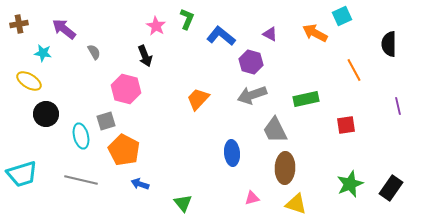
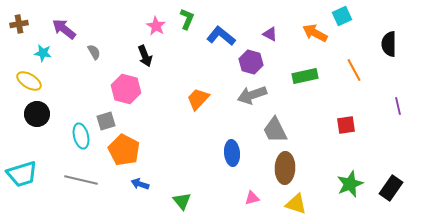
green rectangle: moved 1 px left, 23 px up
black circle: moved 9 px left
green triangle: moved 1 px left, 2 px up
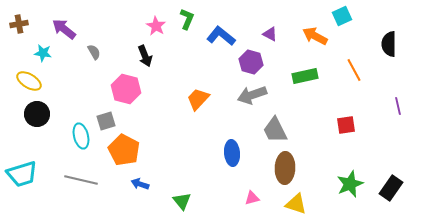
orange arrow: moved 3 px down
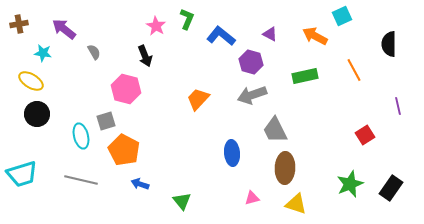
yellow ellipse: moved 2 px right
red square: moved 19 px right, 10 px down; rotated 24 degrees counterclockwise
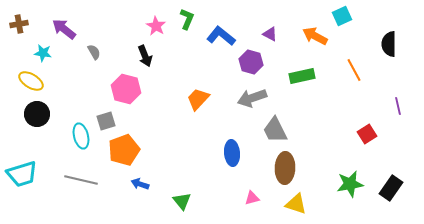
green rectangle: moved 3 px left
gray arrow: moved 3 px down
red square: moved 2 px right, 1 px up
orange pentagon: rotated 24 degrees clockwise
green star: rotated 12 degrees clockwise
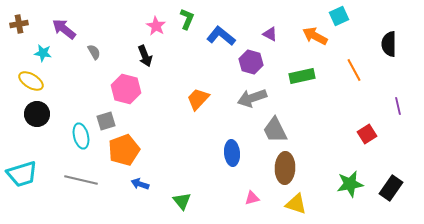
cyan square: moved 3 px left
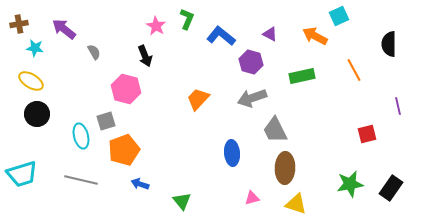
cyan star: moved 8 px left, 5 px up
red square: rotated 18 degrees clockwise
